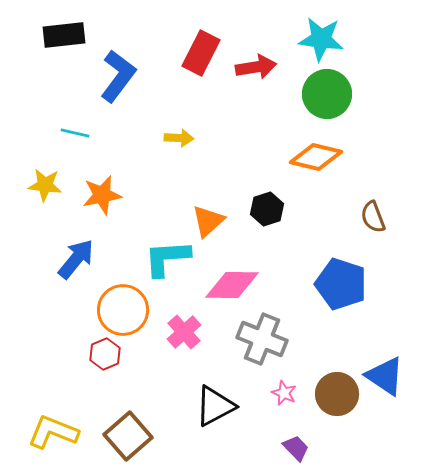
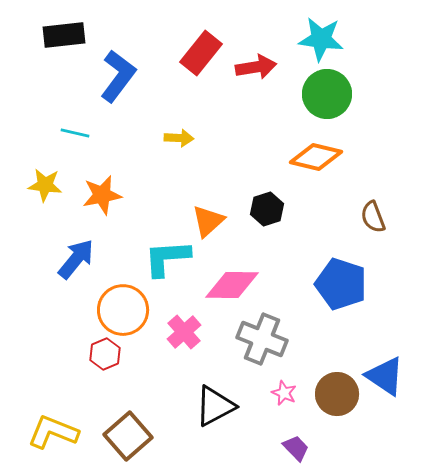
red rectangle: rotated 12 degrees clockwise
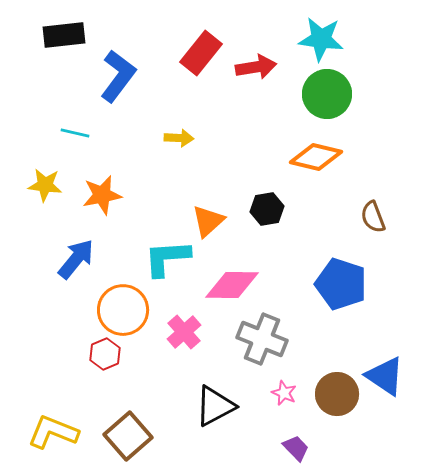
black hexagon: rotated 8 degrees clockwise
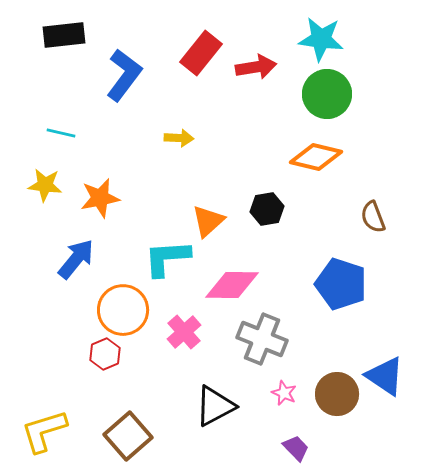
blue L-shape: moved 6 px right, 1 px up
cyan line: moved 14 px left
orange star: moved 2 px left, 3 px down
yellow L-shape: moved 9 px left, 1 px up; rotated 39 degrees counterclockwise
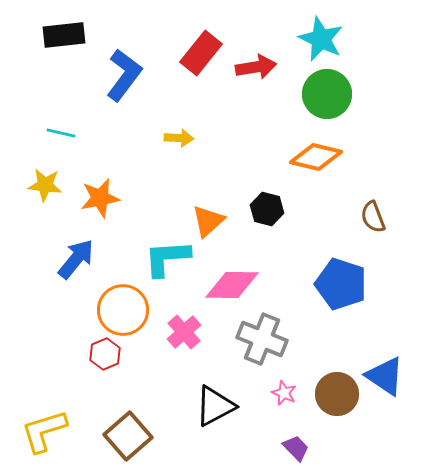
cyan star: rotated 18 degrees clockwise
black hexagon: rotated 24 degrees clockwise
